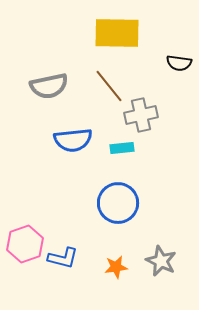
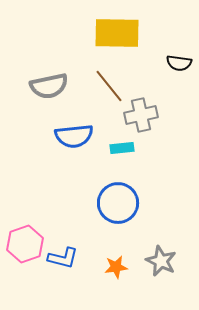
blue semicircle: moved 1 px right, 4 px up
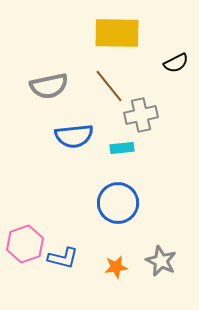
black semicircle: moved 3 px left; rotated 35 degrees counterclockwise
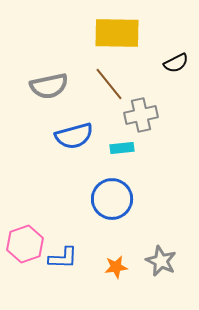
brown line: moved 2 px up
blue semicircle: rotated 9 degrees counterclockwise
blue circle: moved 6 px left, 4 px up
blue L-shape: rotated 12 degrees counterclockwise
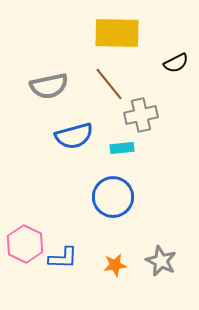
blue circle: moved 1 px right, 2 px up
pink hexagon: rotated 15 degrees counterclockwise
orange star: moved 1 px left, 2 px up
